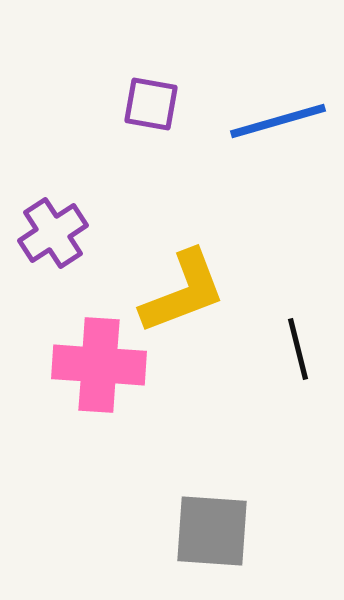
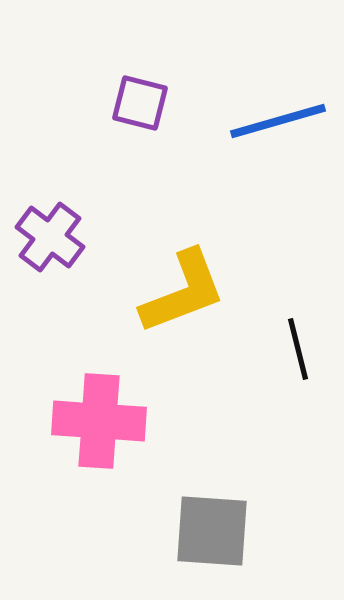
purple square: moved 11 px left, 1 px up; rotated 4 degrees clockwise
purple cross: moved 3 px left, 4 px down; rotated 20 degrees counterclockwise
pink cross: moved 56 px down
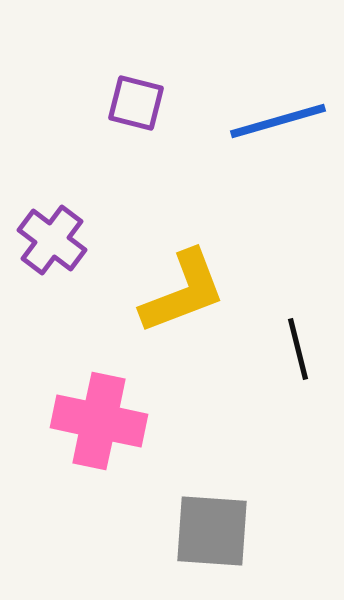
purple square: moved 4 px left
purple cross: moved 2 px right, 3 px down
pink cross: rotated 8 degrees clockwise
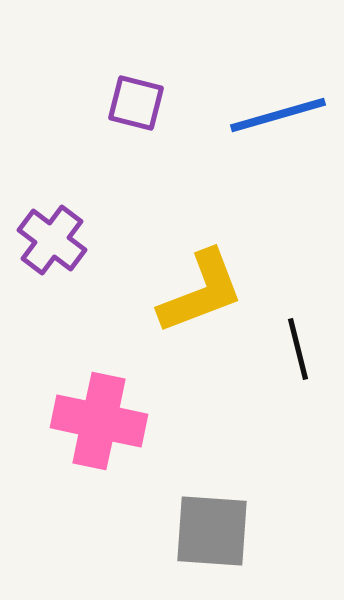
blue line: moved 6 px up
yellow L-shape: moved 18 px right
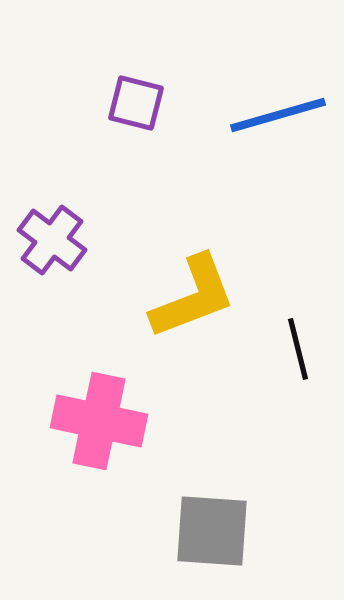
yellow L-shape: moved 8 px left, 5 px down
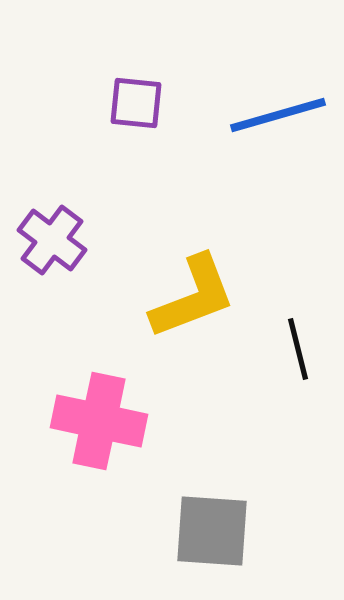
purple square: rotated 8 degrees counterclockwise
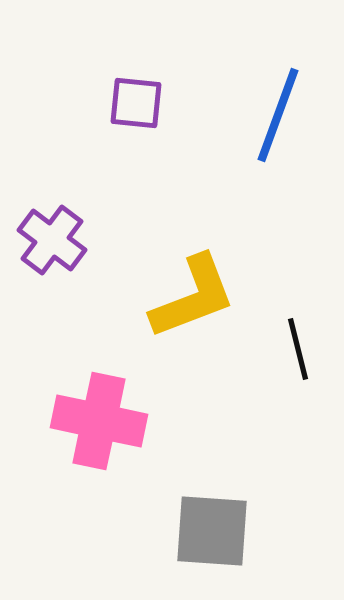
blue line: rotated 54 degrees counterclockwise
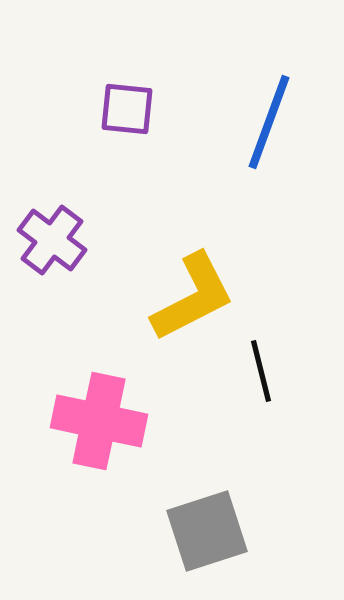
purple square: moved 9 px left, 6 px down
blue line: moved 9 px left, 7 px down
yellow L-shape: rotated 6 degrees counterclockwise
black line: moved 37 px left, 22 px down
gray square: moved 5 px left; rotated 22 degrees counterclockwise
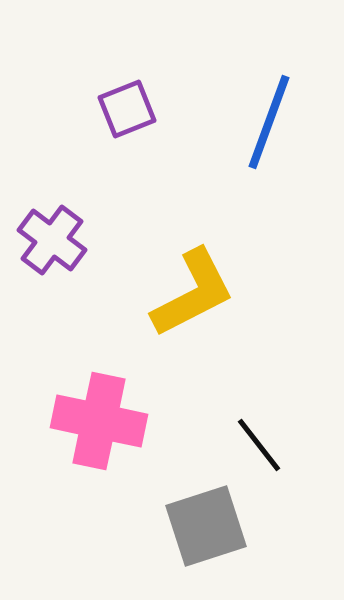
purple square: rotated 28 degrees counterclockwise
yellow L-shape: moved 4 px up
black line: moved 2 px left, 74 px down; rotated 24 degrees counterclockwise
gray square: moved 1 px left, 5 px up
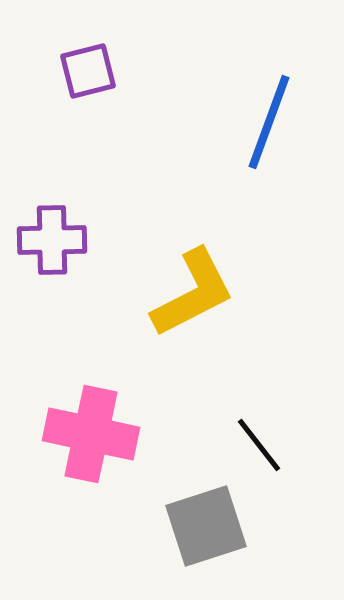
purple square: moved 39 px left, 38 px up; rotated 8 degrees clockwise
purple cross: rotated 38 degrees counterclockwise
pink cross: moved 8 px left, 13 px down
